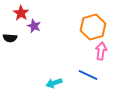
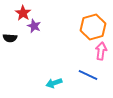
red star: moved 2 px right
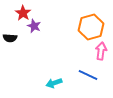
orange hexagon: moved 2 px left
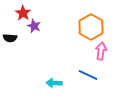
orange hexagon: rotated 15 degrees counterclockwise
cyan arrow: rotated 21 degrees clockwise
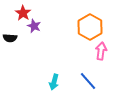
orange hexagon: moved 1 px left
blue line: moved 6 px down; rotated 24 degrees clockwise
cyan arrow: moved 1 px up; rotated 77 degrees counterclockwise
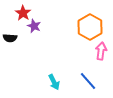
cyan arrow: rotated 42 degrees counterclockwise
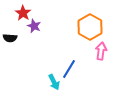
blue line: moved 19 px left, 12 px up; rotated 72 degrees clockwise
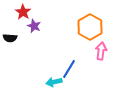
red star: moved 1 px up
cyan arrow: rotated 105 degrees clockwise
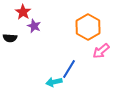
orange hexagon: moved 2 px left
pink arrow: rotated 138 degrees counterclockwise
